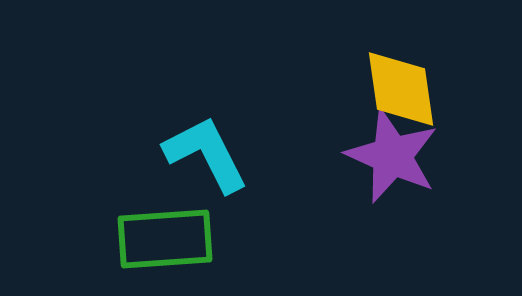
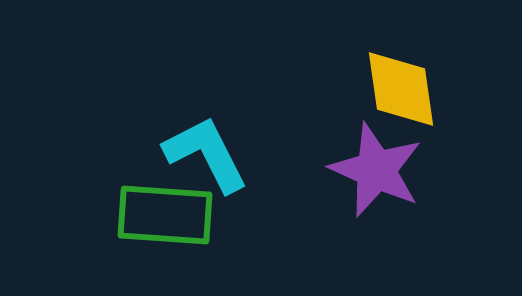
purple star: moved 16 px left, 14 px down
green rectangle: moved 24 px up; rotated 8 degrees clockwise
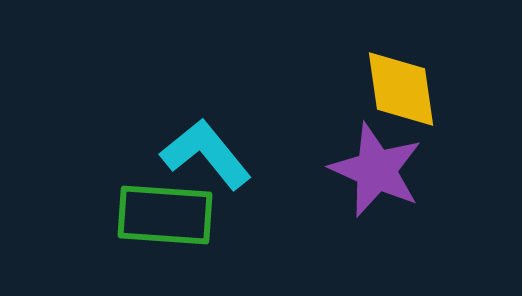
cyan L-shape: rotated 12 degrees counterclockwise
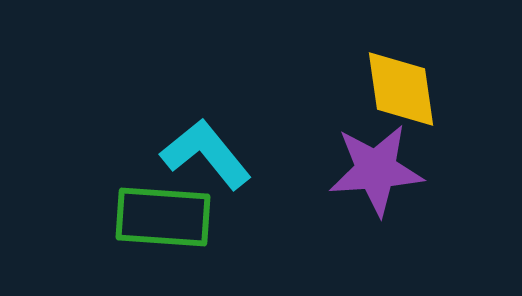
purple star: rotated 28 degrees counterclockwise
green rectangle: moved 2 px left, 2 px down
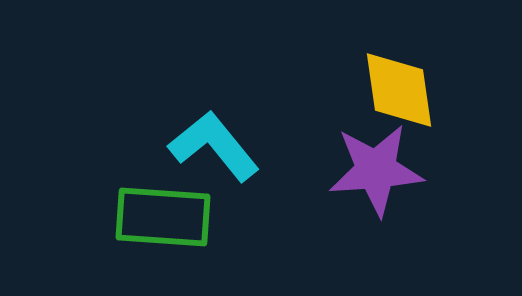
yellow diamond: moved 2 px left, 1 px down
cyan L-shape: moved 8 px right, 8 px up
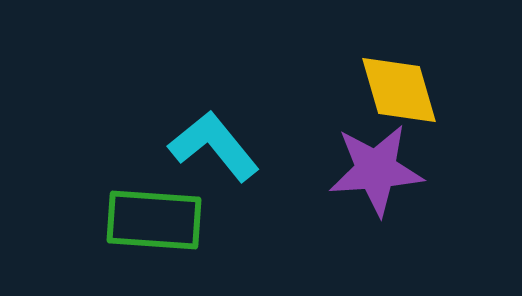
yellow diamond: rotated 8 degrees counterclockwise
green rectangle: moved 9 px left, 3 px down
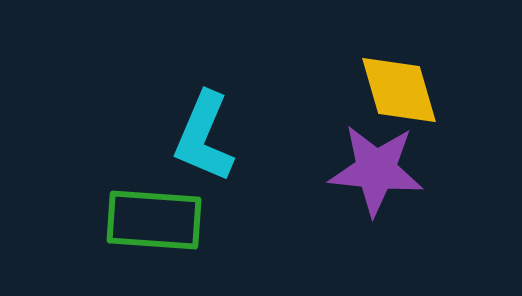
cyan L-shape: moved 10 px left, 9 px up; rotated 118 degrees counterclockwise
purple star: rotated 10 degrees clockwise
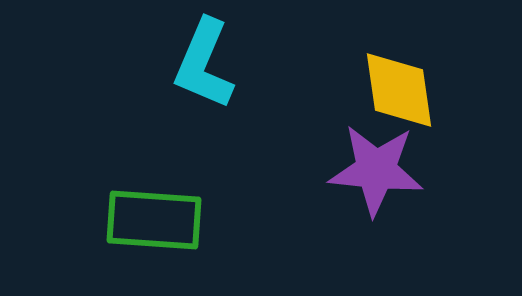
yellow diamond: rotated 8 degrees clockwise
cyan L-shape: moved 73 px up
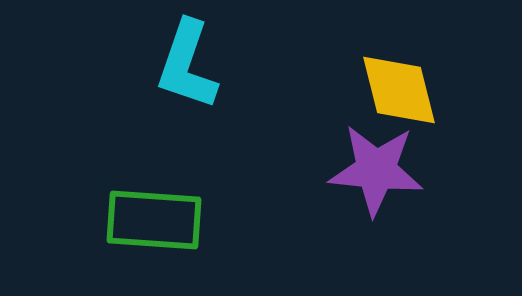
cyan L-shape: moved 17 px left, 1 px down; rotated 4 degrees counterclockwise
yellow diamond: rotated 6 degrees counterclockwise
